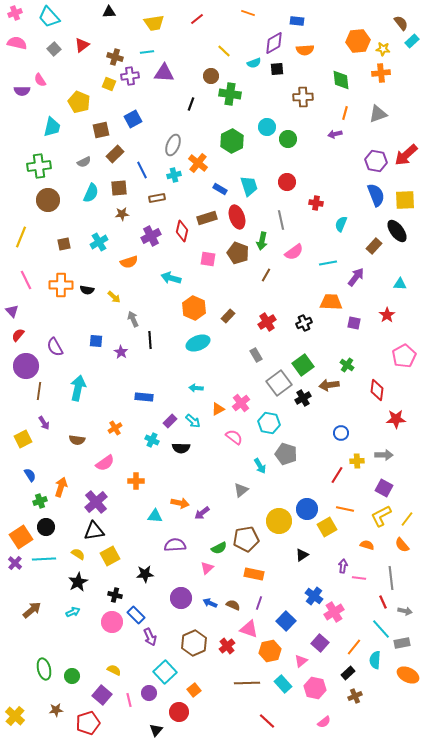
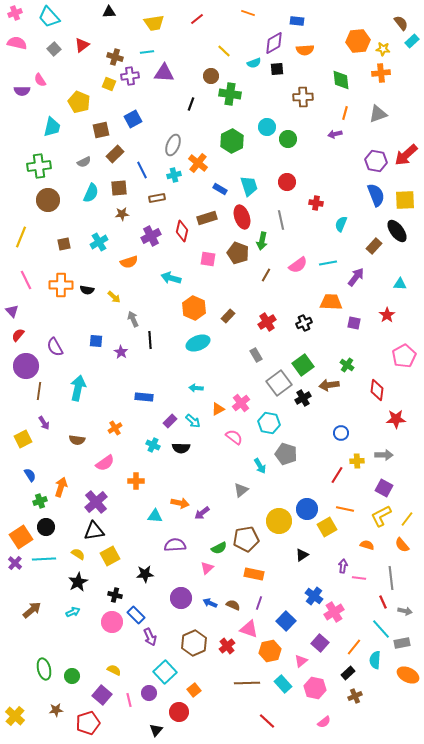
red ellipse at (237, 217): moved 5 px right
pink semicircle at (294, 252): moved 4 px right, 13 px down
cyan cross at (152, 440): moved 1 px right, 5 px down
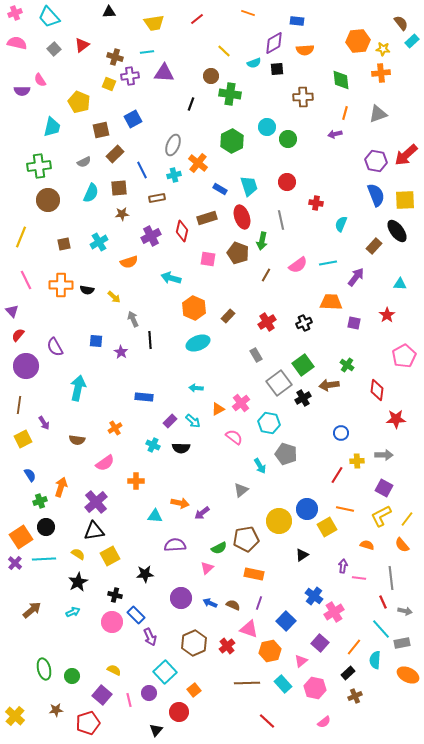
brown line at (39, 391): moved 20 px left, 14 px down
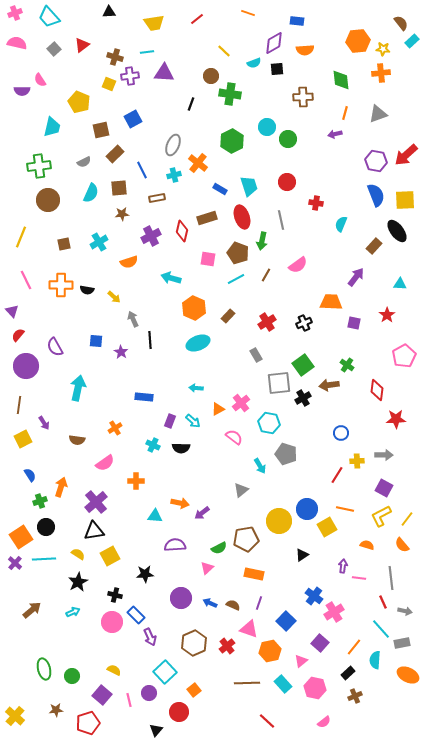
cyan line at (328, 263): moved 92 px left, 16 px down; rotated 18 degrees counterclockwise
gray square at (279, 383): rotated 30 degrees clockwise
purple rectangle at (170, 421): rotated 24 degrees counterclockwise
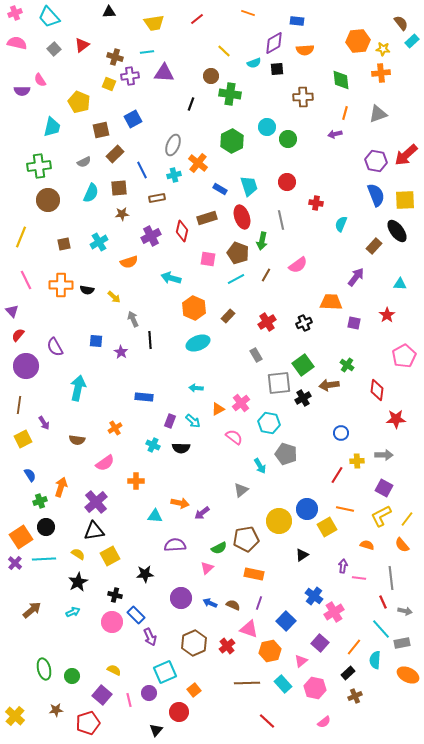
cyan square at (165, 672): rotated 20 degrees clockwise
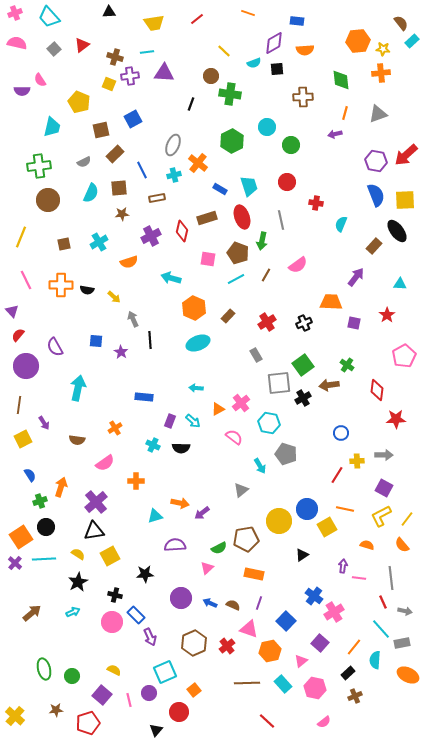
green circle at (288, 139): moved 3 px right, 6 px down
cyan triangle at (155, 516): rotated 21 degrees counterclockwise
brown arrow at (32, 610): moved 3 px down
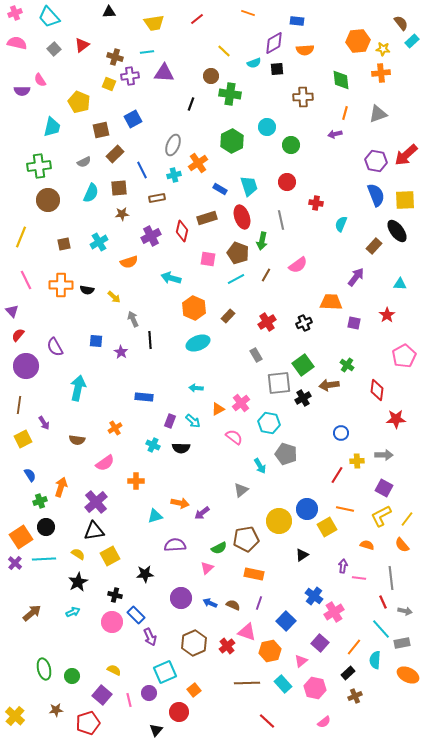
orange cross at (198, 163): rotated 18 degrees clockwise
pink triangle at (249, 629): moved 2 px left, 3 px down
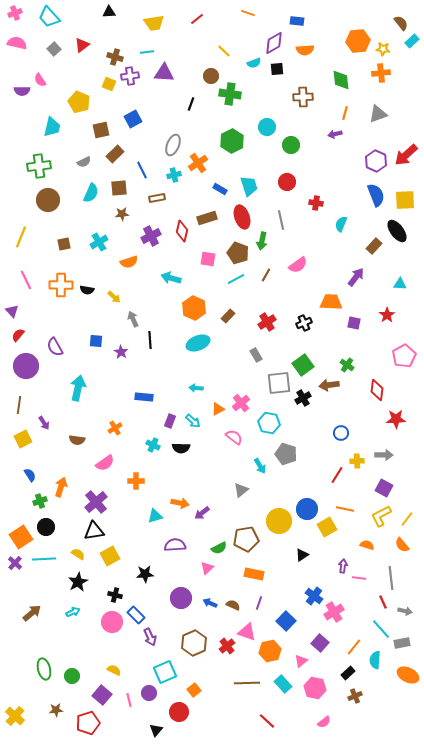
purple hexagon at (376, 161): rotated 15 degrees clockwise
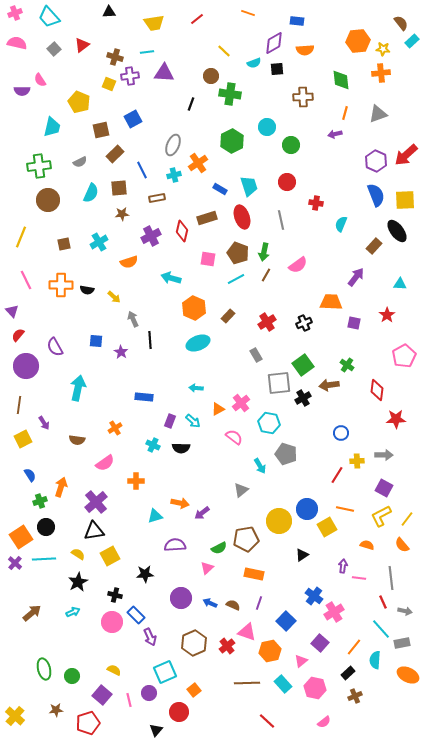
gray semicircle at (84, 162): moved 4 px left
green arrow at (262, 241): moved 2 px right, 11 px down
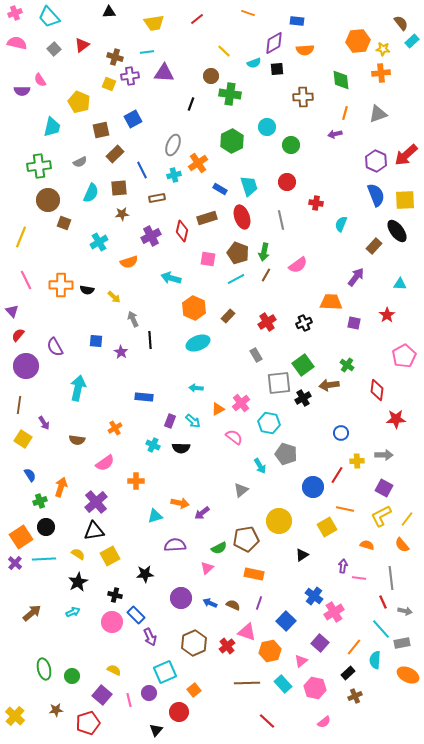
brown square at (64, 244): moved 21 px up; rotated 32 degrees clockwise
yellow square at (23, 439): rotated 30 degrees counterclockwise
blue circle at (307, 509): moved 6 px right, 22 px up
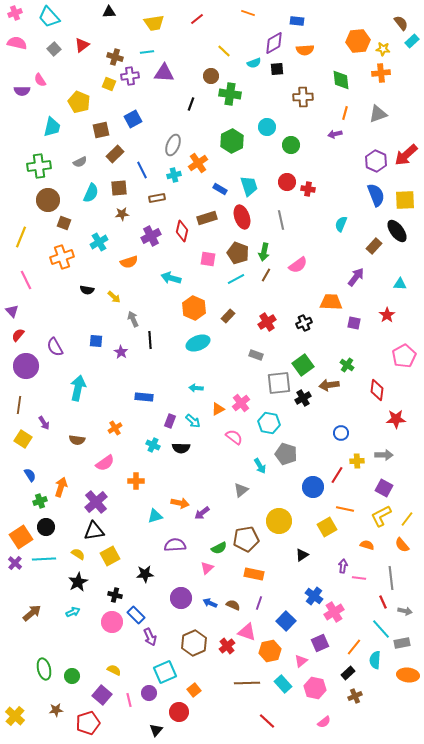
red cross at (316, 203): moved 8 px left, 14 px up
orange cross at (61, 285): moved 1 px right, 28 px up; rotated 20 degrees counterclockwise
gray rectangle at (256, 355): rotated 40 degrees counterclockwise
purple square at (320, 643): rotated 24 degrees clockwise
orange ellipse at (408, 675): rotated 20 degrees counterclockwise
